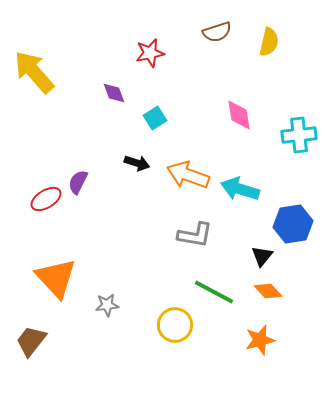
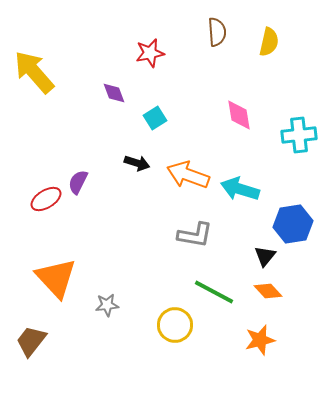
brown semicircle: rotated 76 degrees counterclockwise
black triangle: moved 3 px right
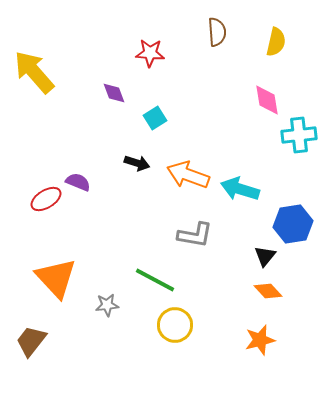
yellow semicircle: moved 7 px right
red star: rotated 16 degrees clockwise
pink diamond: moved 28 px right, 15 px up
purple semicircle: rotated 85 degrees clockwise
green line: moved 59 px left, 12 px up
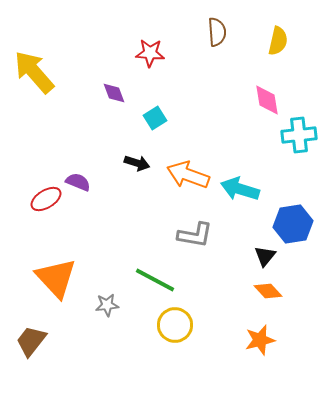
yellow semicircle: moved 2 px right, 1 px up
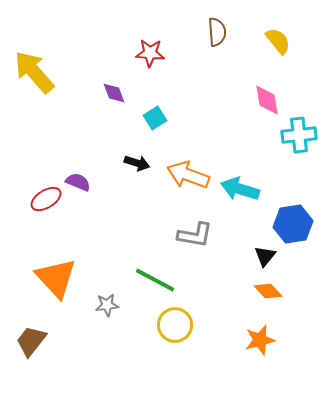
yellow semicircle: rotated 52 degrees counterclockwise
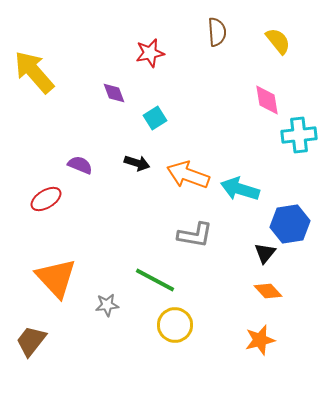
red star: rotated 16 degrees counterclockwise
purple semicircle: moved 2 px right, 17 px up
blue hexagon: moved 3 px left
black triangle: moved 3 px up
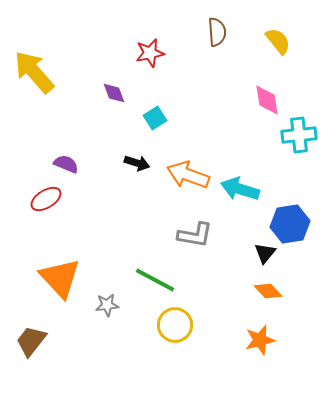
purple semicircle: moved 14 px left, 1 px up
orange triangle: moved 4 px right
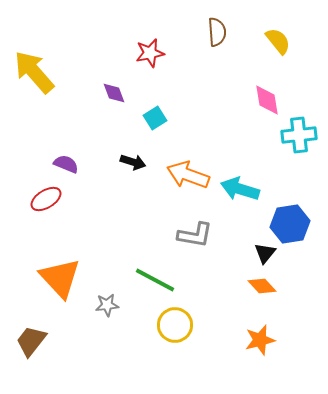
black arrow: moved 4 px left, 1 px up
orange diamond: moved 6 px left, 5 px up
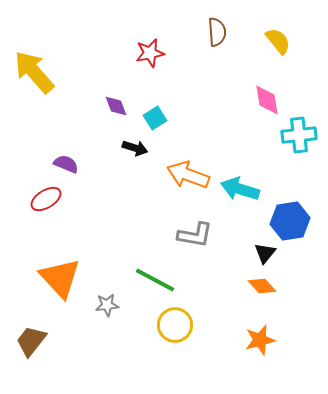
purple diamond: moved 2 px right, 13 px down
black arrow: moved 2 px right, 14 px up
blue hexagon: moved 3 px up
